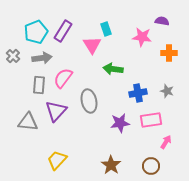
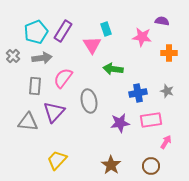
gray rectangle: moved 4 px left, 1 px down
purple triangle: moved 2 px left, 1 px down
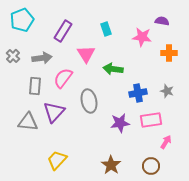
cyan pentagon: moved 14 px left, 12 px up
pink triangle: moved 6 px left, 9 px down
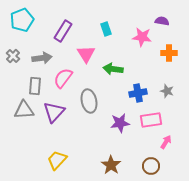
gray triangle: moved 4 px left, 12 px up; rotated 10 degrees counterclockwise
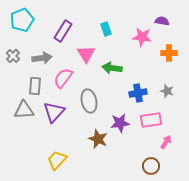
green arrow: moved 1 px left, 1 px up
brown star: moved 13 px left, 26 px up; rotated 12 degrees counterclockwise
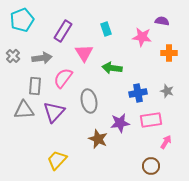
pink triangle: moved 2 px left, 1 px up
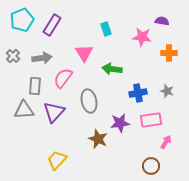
purple rectangle: moved 11 px left, 6 px up
green arrow: moved 1 px down
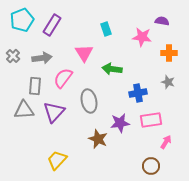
gray star: moved 1 px right, 9 px up
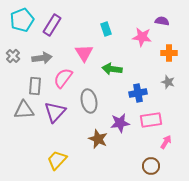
purple triangle: moved 1 px right
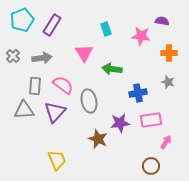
pink star: moved 1 px left, 1 px up
pink semicircle: moved 7 px down; rotated 90 degrees clockwise
yellow trapezoid: rotated 115 degrees clockwise
